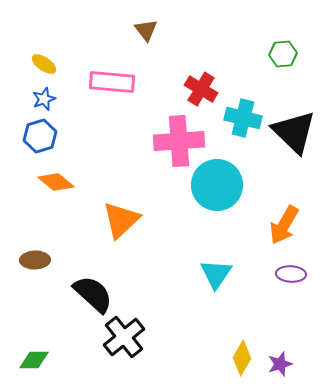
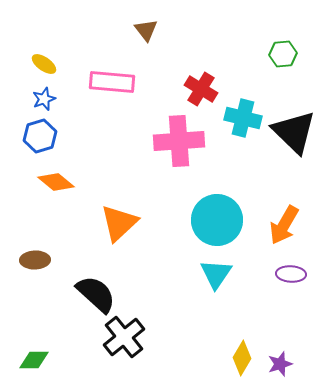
cyan circle: moved 35 px down
orange triangle: moved 2 px left, 3 px down
black semicircle: moved 3 px right
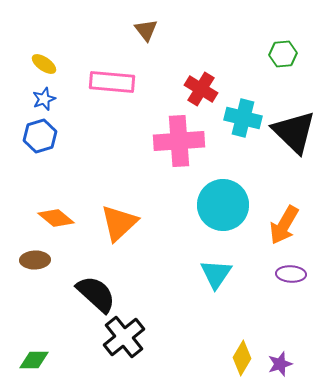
orange diamond: moved 36 px down
cyan circle: moved 6 px right, 15 px up
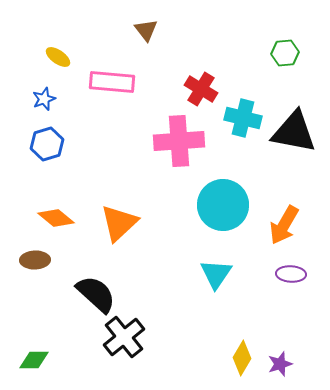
green hexagon: moved 2 px right, 1 px up
yellow ellipse: moved 14 px right, 7 px up
black triangle: rotated 33 degrees counterclockwise
blue hexagon: moved 7 px right, 8 px down
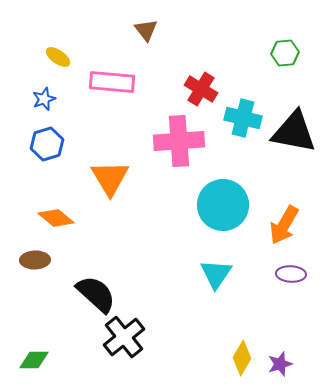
orange triangle: moved 9 px left, 45 px up; rotated 18 degrees counterclockwise
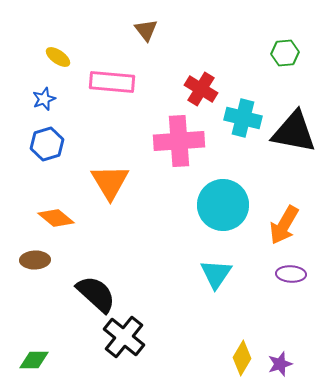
orange triangle: moved 4 px down
black cross: rotated 12 degrees counterclockwise
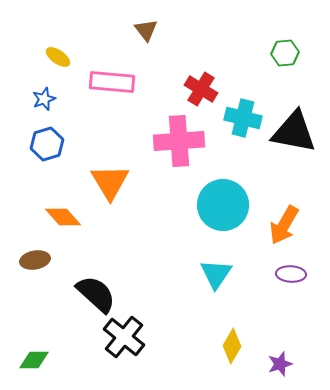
orange diamond: moved 7 px right, 1 px up; rotated 9 degrees clockwise
brown ellipse: rotated 8 degrees counterclockwise
yellow diamond: moved 10 px left, 12 px up
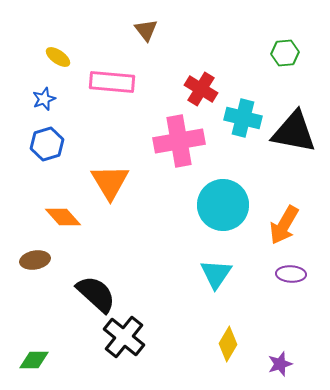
pink cross: rotated 6 degrees counterclockwise
yellow diamond: moved 4 px left, 2 px up
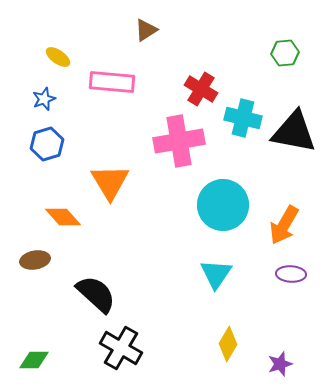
brown triangle: rotated 35 degrees clockwise
black cross: moved 3 px left, 11 px down; rotated 9 degrees counterclockwise
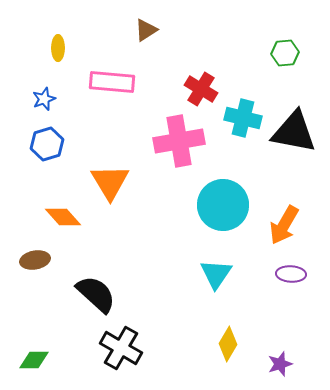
yellow ellipse: moved 9 px up; rotated 55 degrees clockwise
